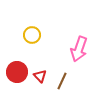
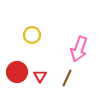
red triangle: rotated 16 degrees clockwise
brown line: moved 5 px right, 3 px up
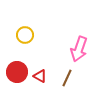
yellow circle: moved 7 px left
red triangle: rotated 32 degrees counterclockwise
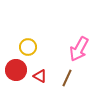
yellow circle: moved 3 px right, 12 px down
pink arrow: rotated 10 degrees clockwise
red circle: moved 1 px left, 2 px up
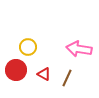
pink arrow: rotated 70 degrees clockwise
red triangle: moved 4 px right, 2 px up
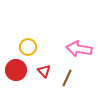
red triangle: moved 3 px up; rotated 16 degrees clockwise
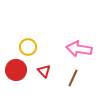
brown line: moved 6 px right
